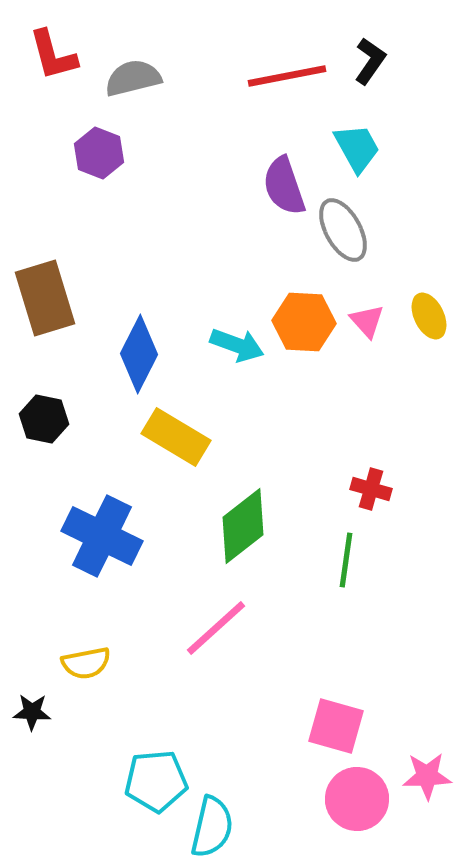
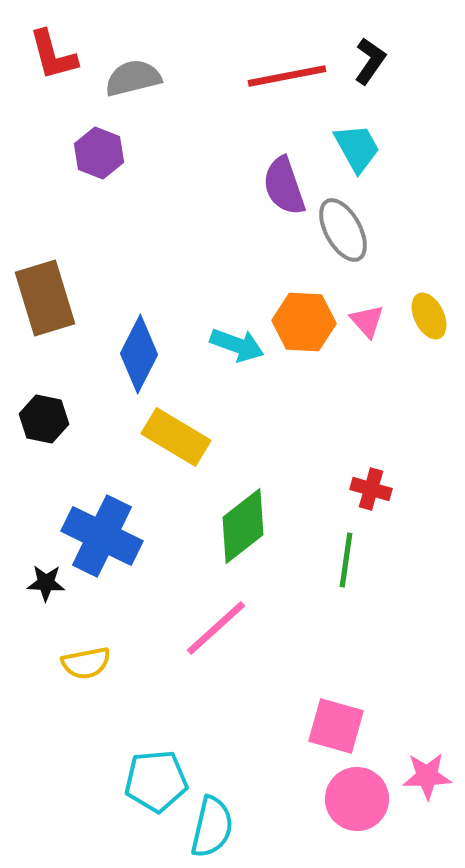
black star: moved 14 px right, 129 px up
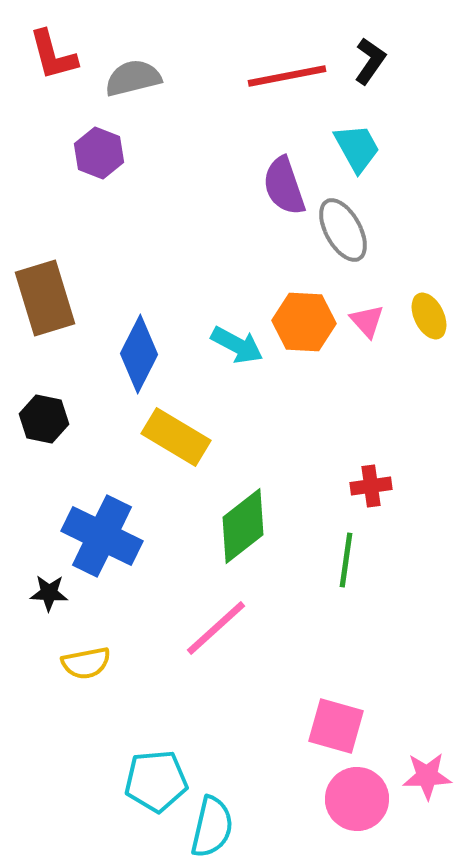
cyan arrow: rotated 8 degrees clockwise
red cross: moved 3 px up; rotated 24 degrees counterclockwise
black star: moved 3 px right, 10 px down
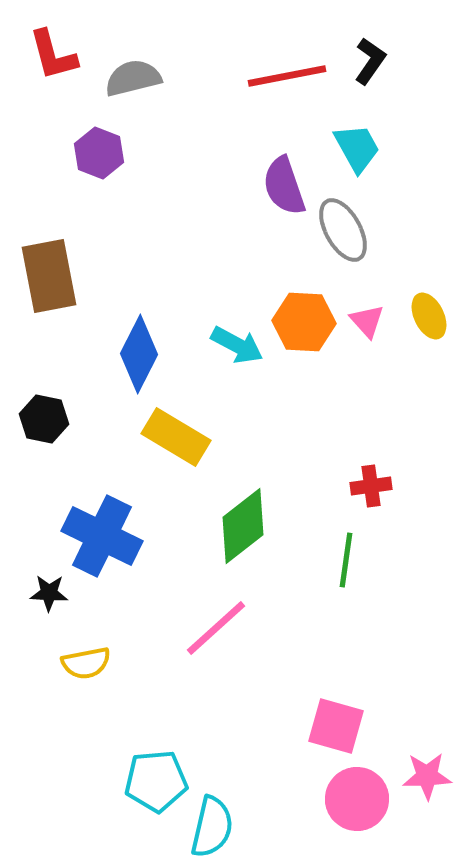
brown rectangle: moved 4 px right, 22 px up; rotated 6 degrees clockwise
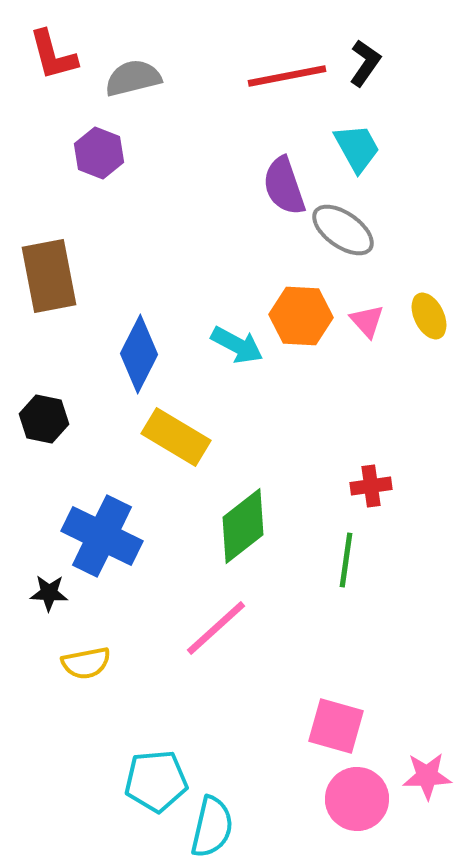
black L-shape: moved 5 px left, 2 px down
gray ellipse: rotated 26 degrees counterclockwise
orange hexagon: moved 3 px left, 6 px up
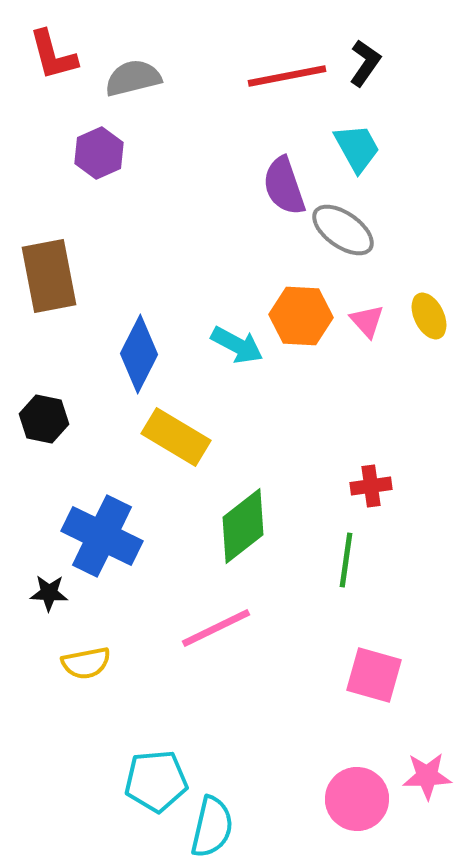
purple hexagon: rotated 15 degrees clockwise
pink line: rotated 16 degrees clockwise
pink square: moved 38 px right, 51 px up
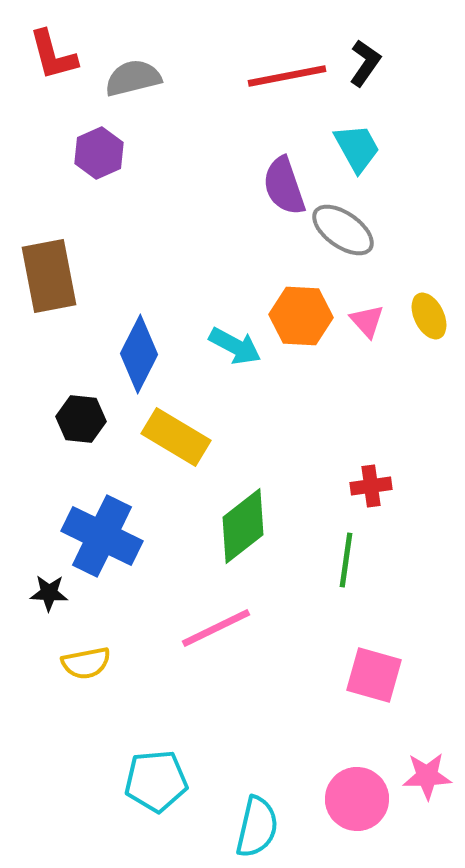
cyan arrow: moved 2 px left, 1 px down
black hexagon: moved 37 px right; rotated 6 degrees counterclockwise
cyan semicircle: moved 45 px right
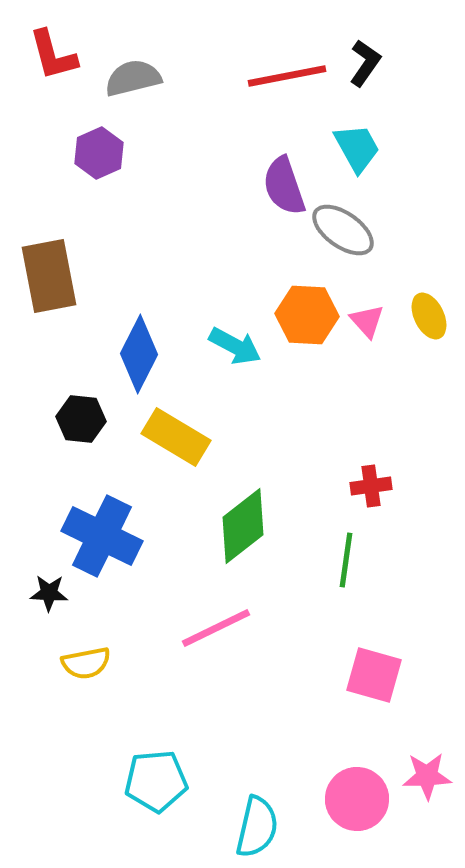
orange hexagon: moved 6 px right, 1 px up
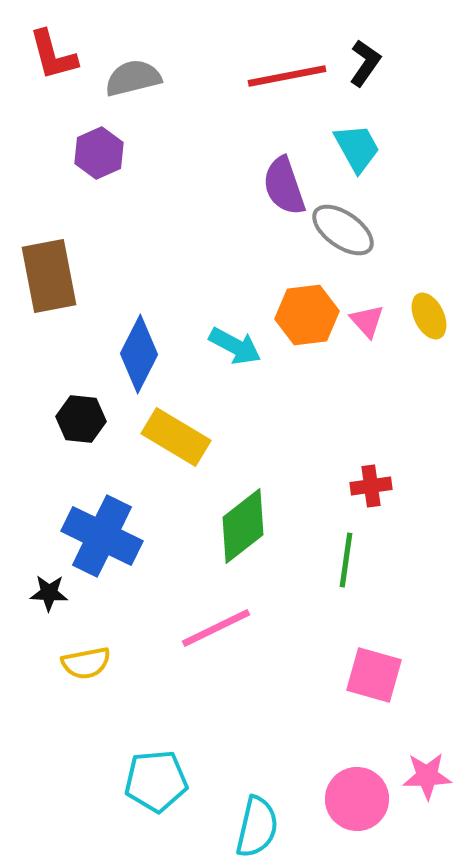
orange hexagon: rotated 10 degrees counterclockwise
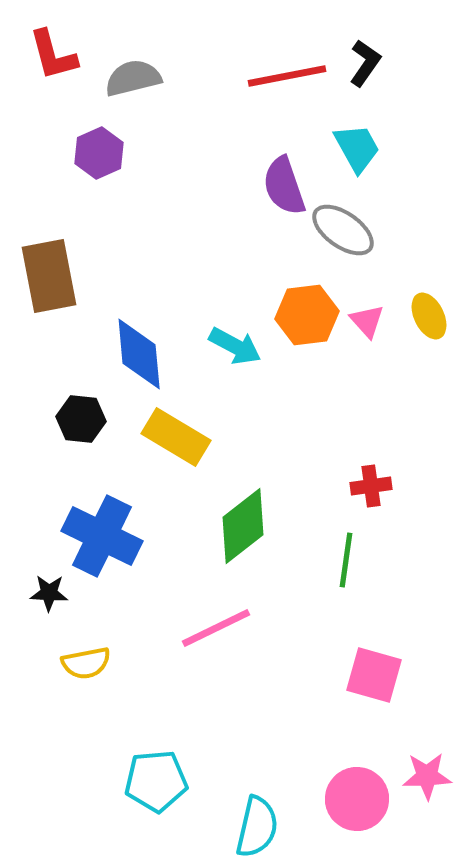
blue diamond: rotated 32 degrees counterclockwise
